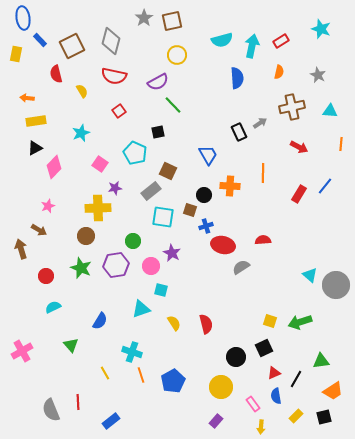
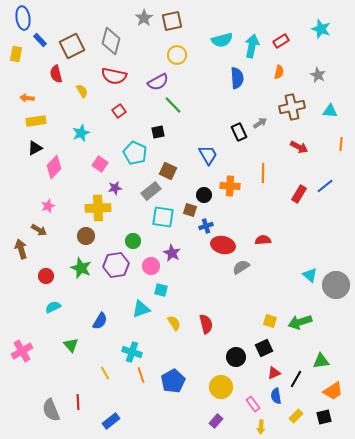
blue line at (325, 186): rotated 12 degrees clockwise
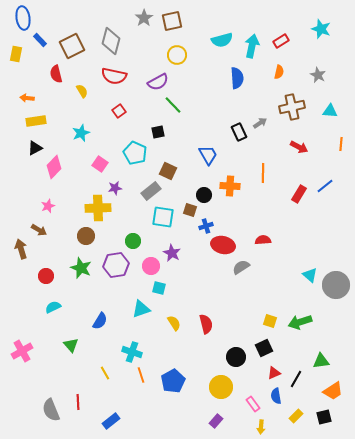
cyan square at (161, 290): moved 2 px left, 2 px up
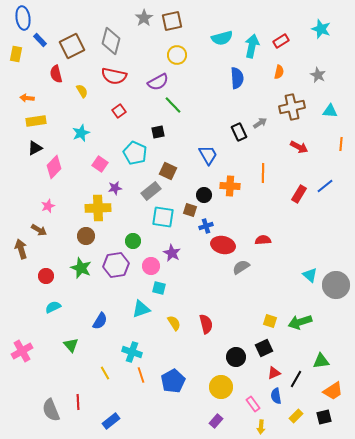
cyan semicircle at (222, 40): moved 2 px up
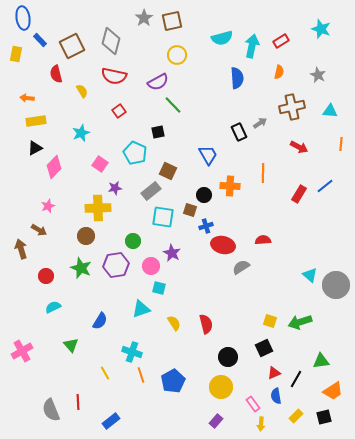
black circle at (236, 357): moved 8 px left
yellow arrow at (261, 427): moved 3 px up
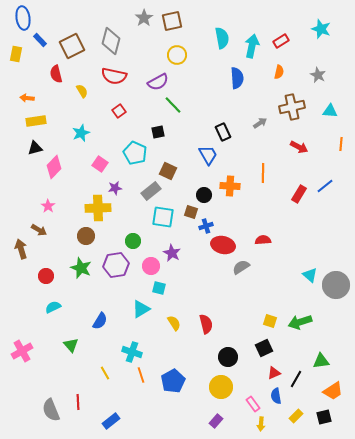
cyan semicircle at (222, 38): rotated 85 degrees counterclockwise
black rectangle at (239, 132): moved 16 px left
black triangle at (35, 148): rotated 14 degrees clockwise
pink star at (48, 206): rotated 16 degrees counterclockwise
brown square at (190, 210): moved 1 px right, 2 px down
cyan triangle at (141, 309): rotated 12 degrees counterclockwise
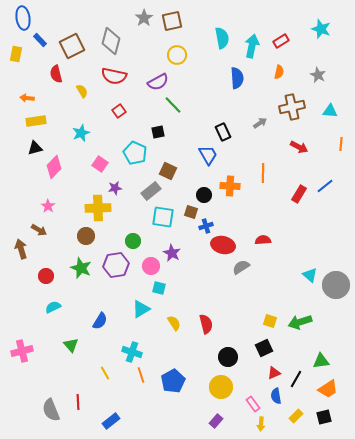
pink cross at (22, 351): rotated 15 degrees clockwise
orange trapezoid at (333, 391): moved 5 px left, 2 px up
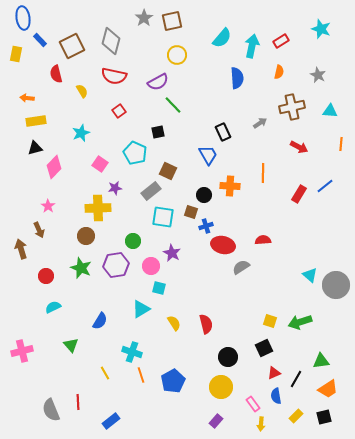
cyan semicircle at (222, 38): rotated 50 degrees clockwise
brown arrow at (39, 230): rotated 35 degrees clockwise
